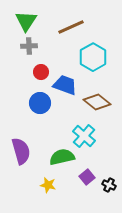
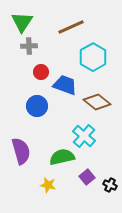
green triangle: moved 4 px left, 1 px down
blue circle: moved 3 px left, 3 px down
black cross: moved 1 px right
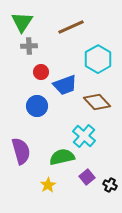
cyan hexagon: moved 5 px right, 2 px down
blue trapezoid: rotated 140 degrees clockwise
brown diamond: rotated 8 degrees clockwise
yellow star: rotated 28 degrees clockwise
